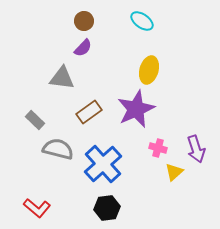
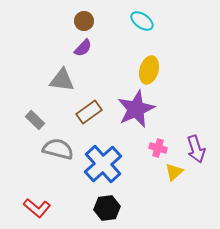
gray triangle: moved 2 px down
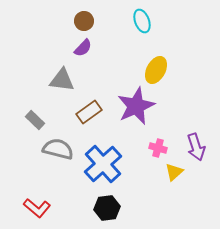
cyan ellipse: rotated 35 degrees clockwise
yellow ellipse: moved 7 px right; rotated 12 degrees clockwise
purple star: moved 3 px up
purple arrow: moved 2 px up
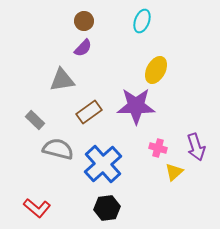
cyan ellipse: rotated 40 degrees clockwise
gray triangle: rotated 16 degrees counterclockwise
purple star: rotated 24 degrees clockwise
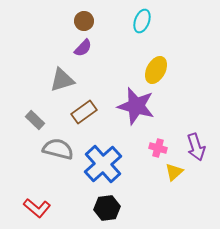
gray triangle: rotated 8 degrees counterclockwise
purple star: rotated 15 degrees clockwise
brown rectangle: moved 5 px left
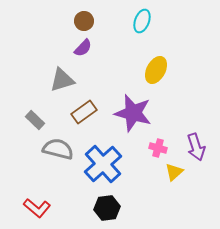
purple star: moved 3 px left, 7 px down
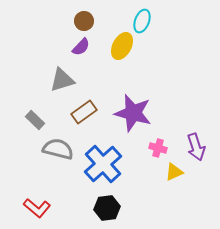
purple semicircle: moved 2 px left, 1 px up
yellow ellipse: moved 34 px left, 24 px up
yellow triangle: rotated 18 degrees clockwise
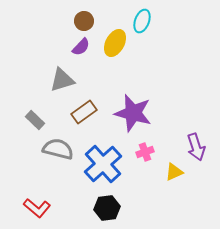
yellow ellipse: moved 7 px left, 3 px up
pink cross: moved 13 px left, 4 px down; rotated 36 degrees counterclockwise
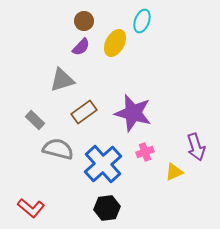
red L-shape: moved 6 px left
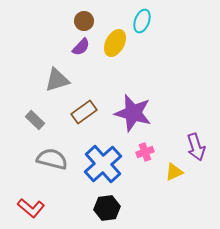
gray triangle: moved 5 px left
gray semicircle: moved 6 px left, 10 px down
